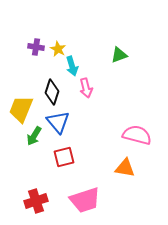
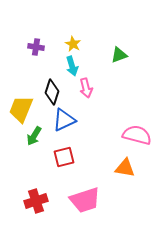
yellow star: moved 15 px right, 5 px up
blue triangle: moved 6 px right, 2 px up; rotated 45 degrees clockwise
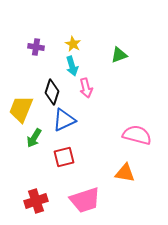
green arrow: moved 2 px down
orange triangle: moved 5 px down
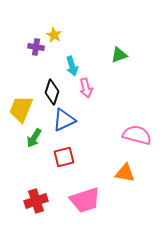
yellow star: moved 19 px left, 9 px up
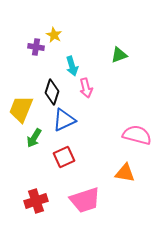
red square: rotated 10 degrees counterclockwise
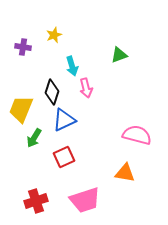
yellow star: rotated 21 degrees clockwise
purple cross: moved 13 px left
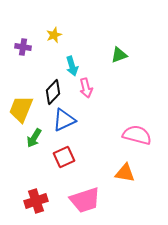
black diamond: moved 1 px right; rotated 25 degrees clockwise
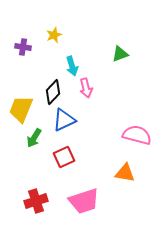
green triangle: moved 1 px right, 1 px up
pink trapezoid: moved 1 px left, 1 px down
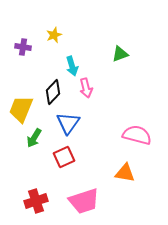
blue triangle: moved 4 px right, 3 px down; rotated 30 degrees counterclockwise
